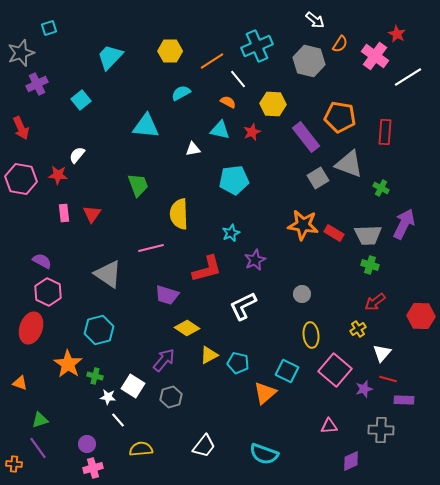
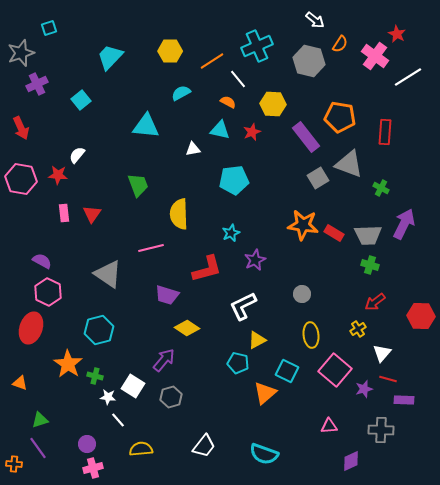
yellow triangle at (209, 355): moved 48 px right, 15 px up
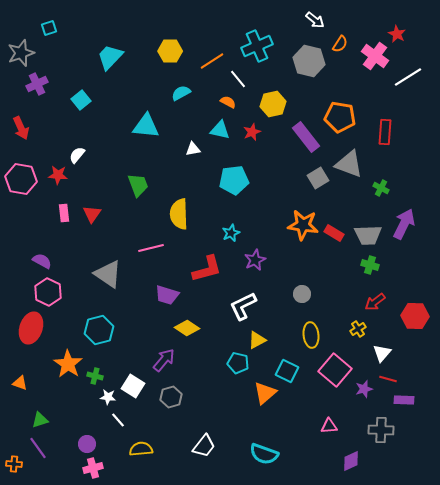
yellow hexagon at (273, 104): rotated 15 degrees counterclockwise
red hexagon at (421, 316): moved 6 px left
